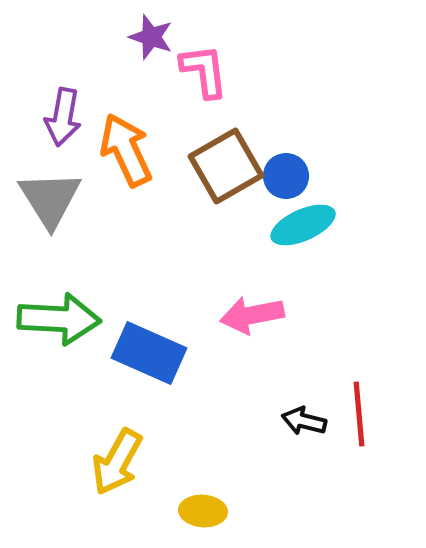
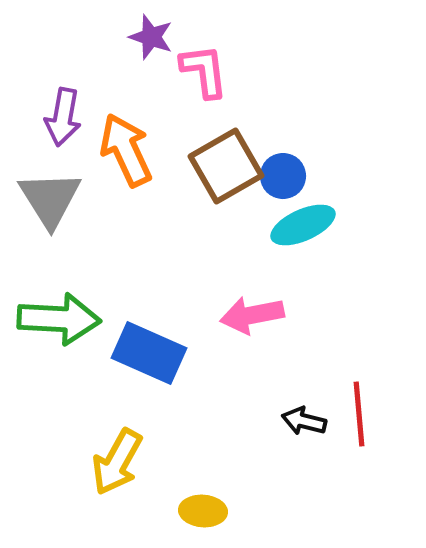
blue circle: moved 3 px left
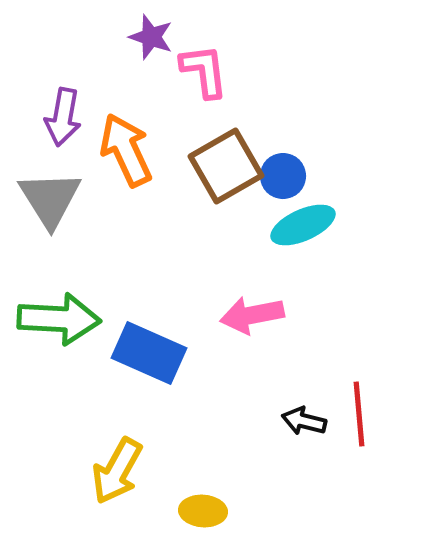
yellow arrow: moved 9 px down
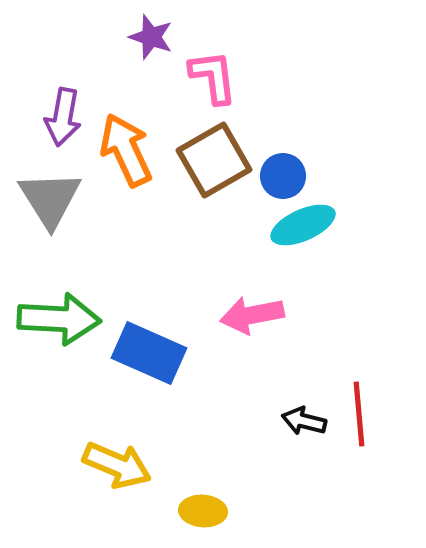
pink L-shape: moved 9 px right, 6 px down
brown square: moved 12 px left, 6 px up
yellow arrow: moved 6 px up; rotated 96 degrees counterclockwise
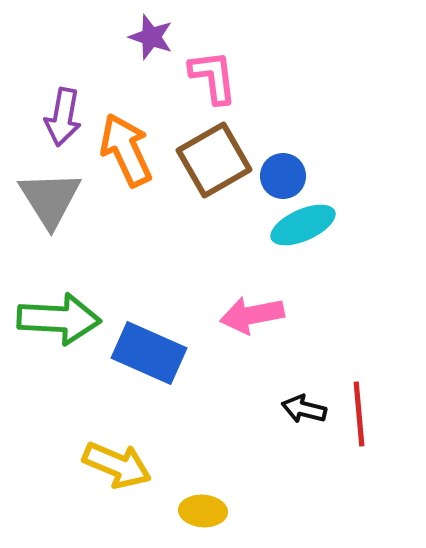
black arrow: moved 12 px up
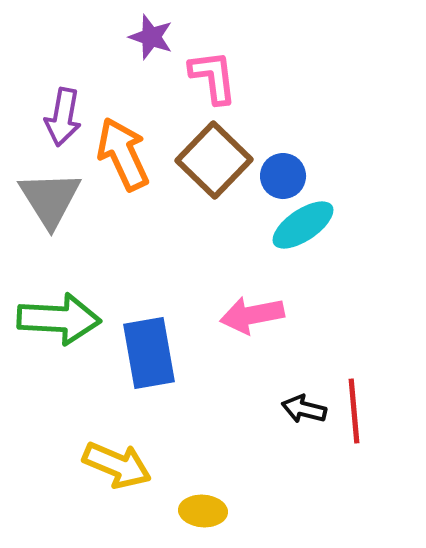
orange arrow: moved 3 px left, 4 px down
brown square: rotated 16 degrees counterclockwise
cyan ellipse: rotated 10 degrees counterclockwise
blue rectangle: rotated 56 degrees clockwise
red line: moved 5 px left, 3 px up
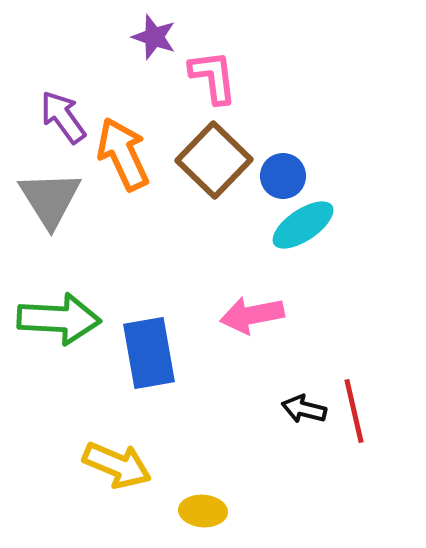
purple star: moved 3 px right
purple arrow: rotated 134 degrees clockwise
red line: rotated 8 degrees counterclockwise
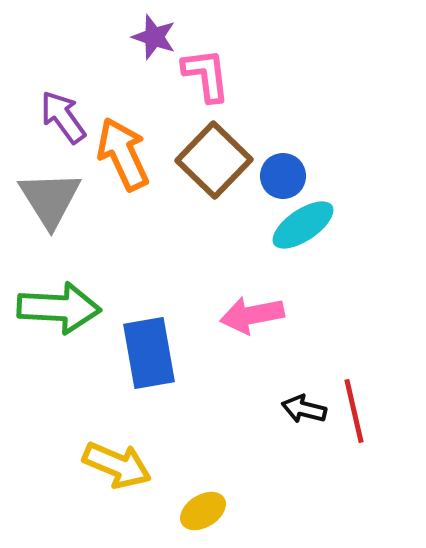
pink L-shape: moved 7 px left, 2 px up
green arrow: moved 11 px up
yellow ellipse: rotated 36 degrees counterclockwise
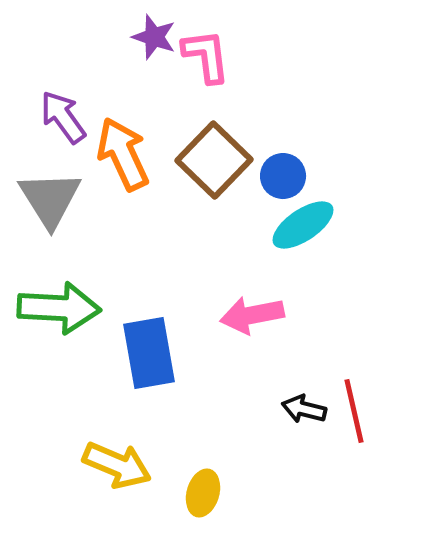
pink L-shape: moved 19 px up
yellow ellipse: moved 18 px up; rotated 42 degrees counterclockwise
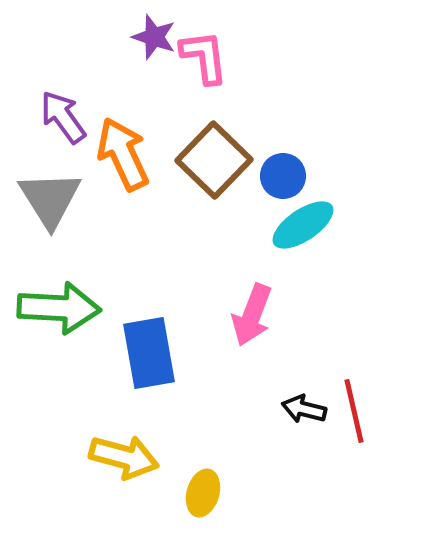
pink L-shape: moved 2 px left, 1 px down
pink arrow: rotated 58 degrees counterclockwise
yellow arrow: moved 7 px right, 8 px up; rotated 8 degrees counterclockwise
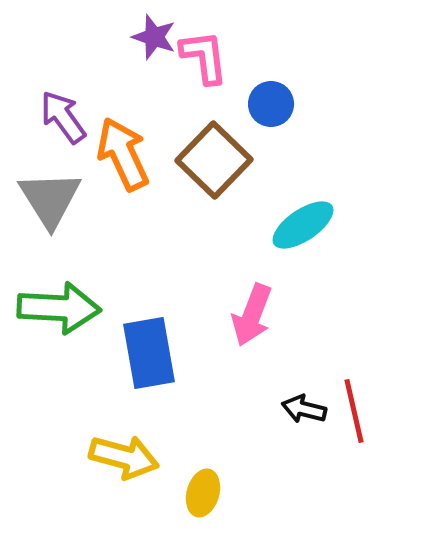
blue circle: moved 12 px left, 72 px up
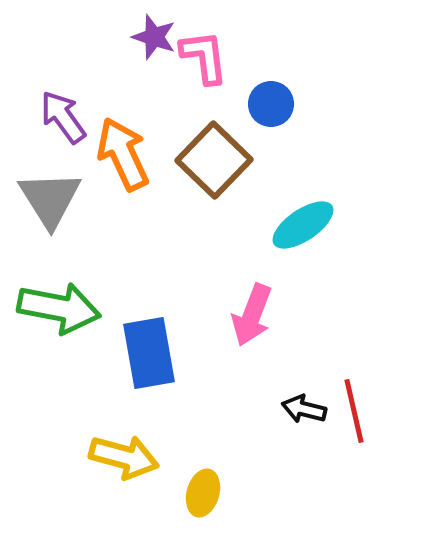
green arrow: rotated 8 degrees clockwise
